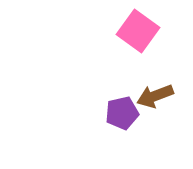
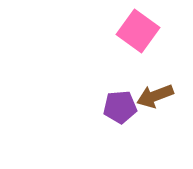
purple pentagon: moved 2 px left, 6 px up; rotated 8 degrees clockwise
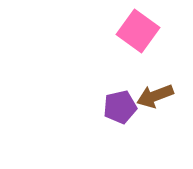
purple pentagon: rotated 8 degrees counterclockwise
